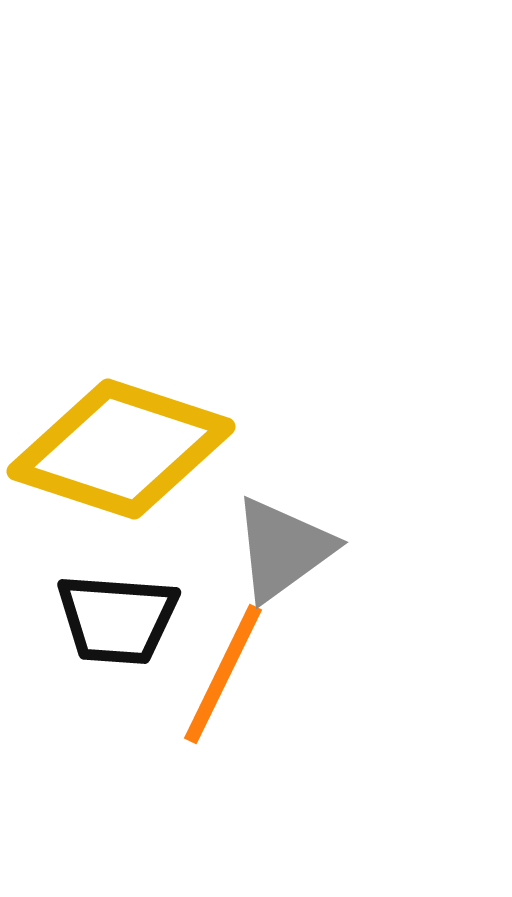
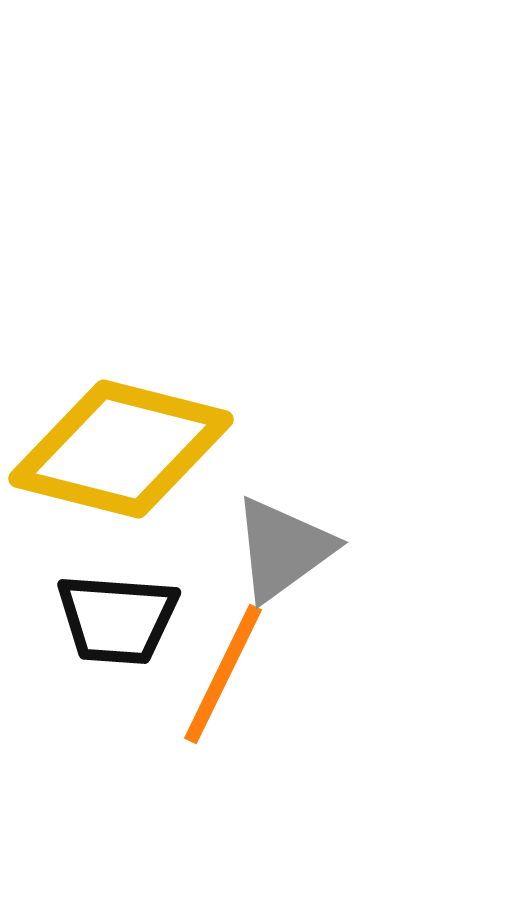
yellow diamond: rotated 4 degrees counterclockwise
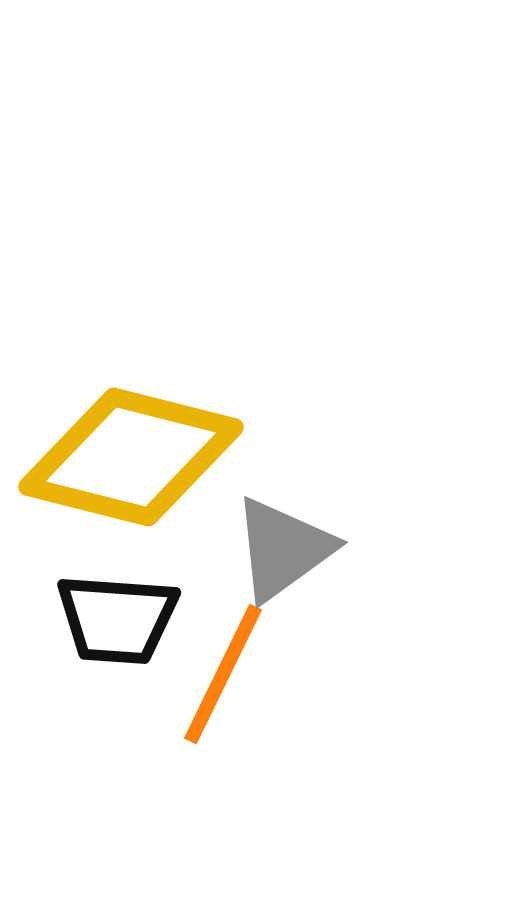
yellow diamond: moved 10 px right, 8 px down
